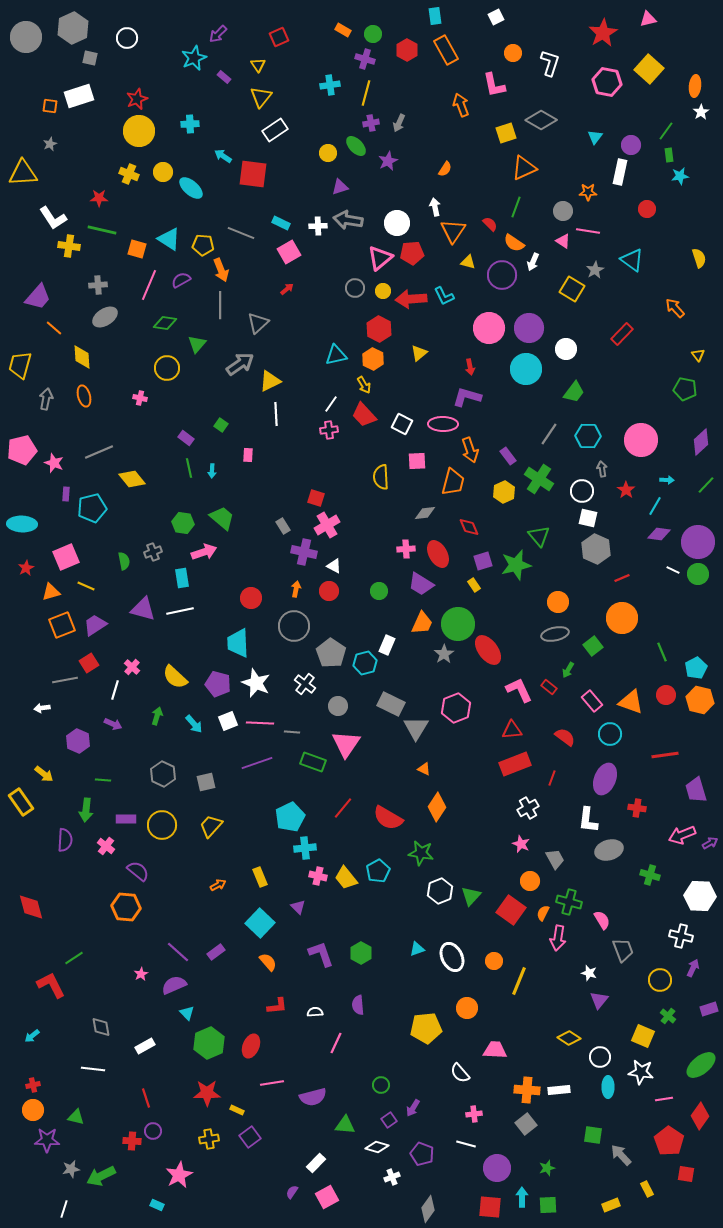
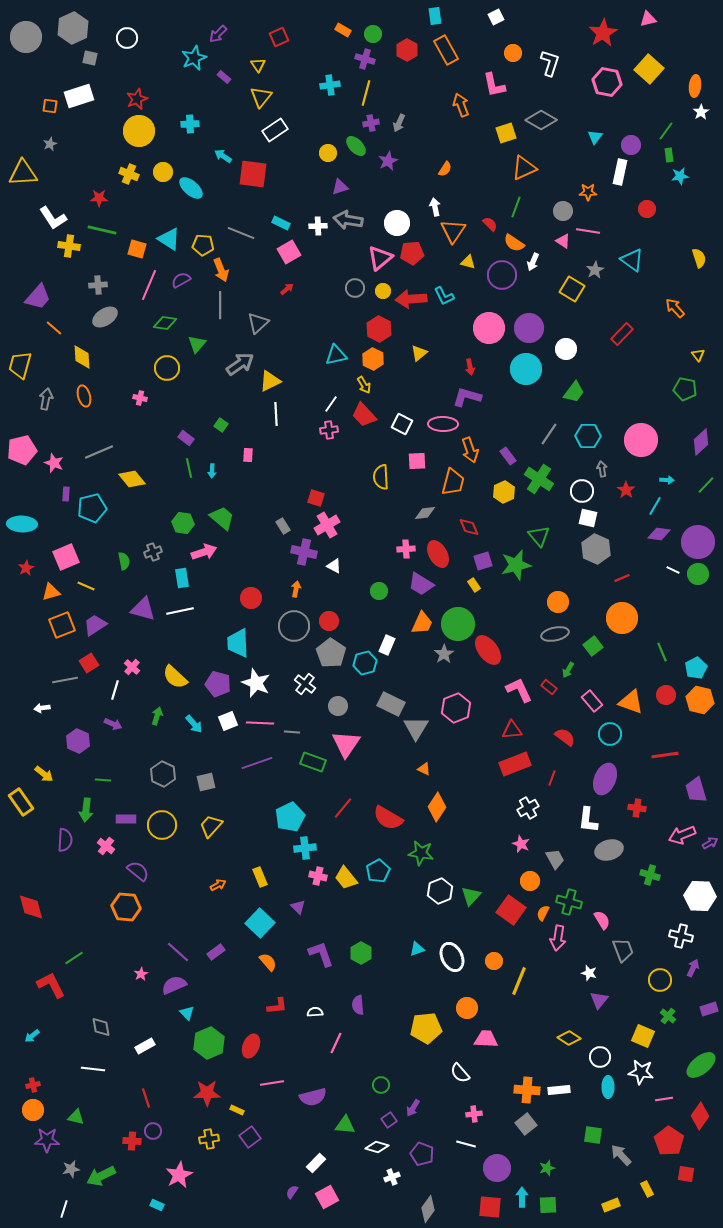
red circle at (329, 591): moved 30 px down
pink trapezoid at (495, 1050): moved 9 px left, 11 px up
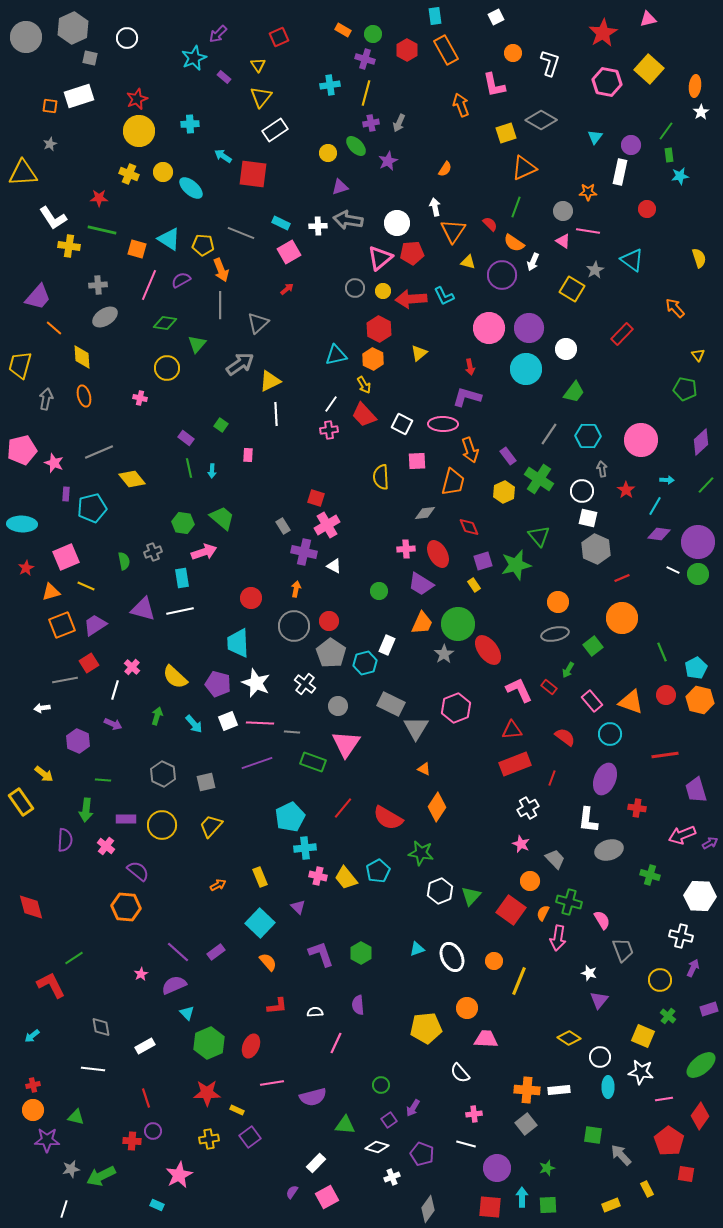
gray trapezoid at (555, 859): rotated 15 degrees counterclockwise
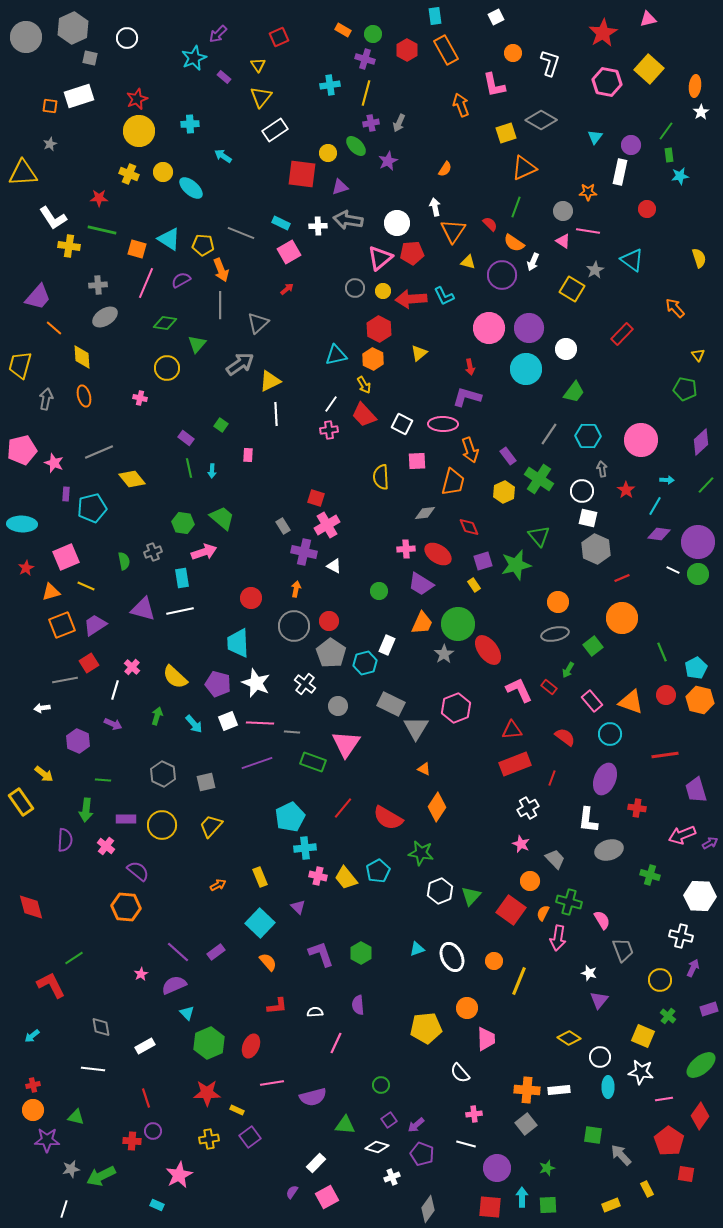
red square at (253, 174): moved 49 px right
pink line at (149, 285): moved 3 px left, 2 px up
red ellipse at (438, 554): rotated 28 degrees counterclockwise
pink trapezoid at (486, 1039): rotated 85 degrees clockwise
purple arrow at (413, 1108): moved 3 px right, 17 px down; rotated 18 degrees clockwise
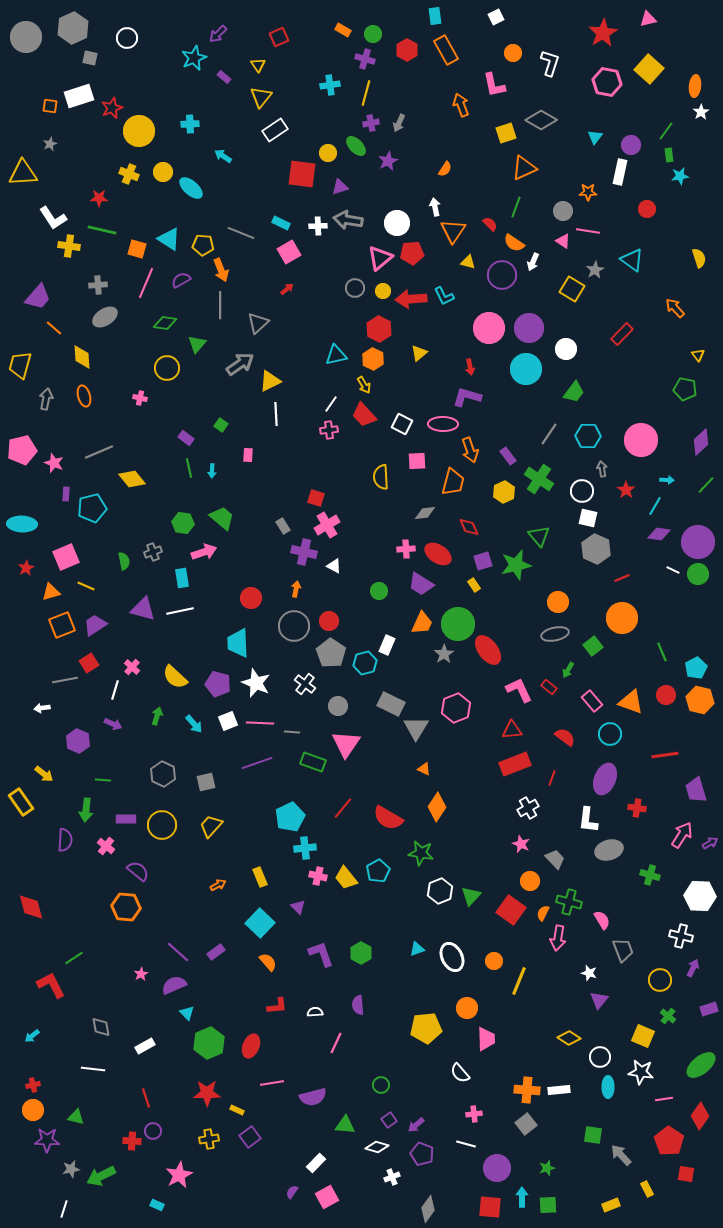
red star at (137, 99): moved 25 px left, 9 px down
pink arrow at (682, 835): rotated 144 degrees clockwise
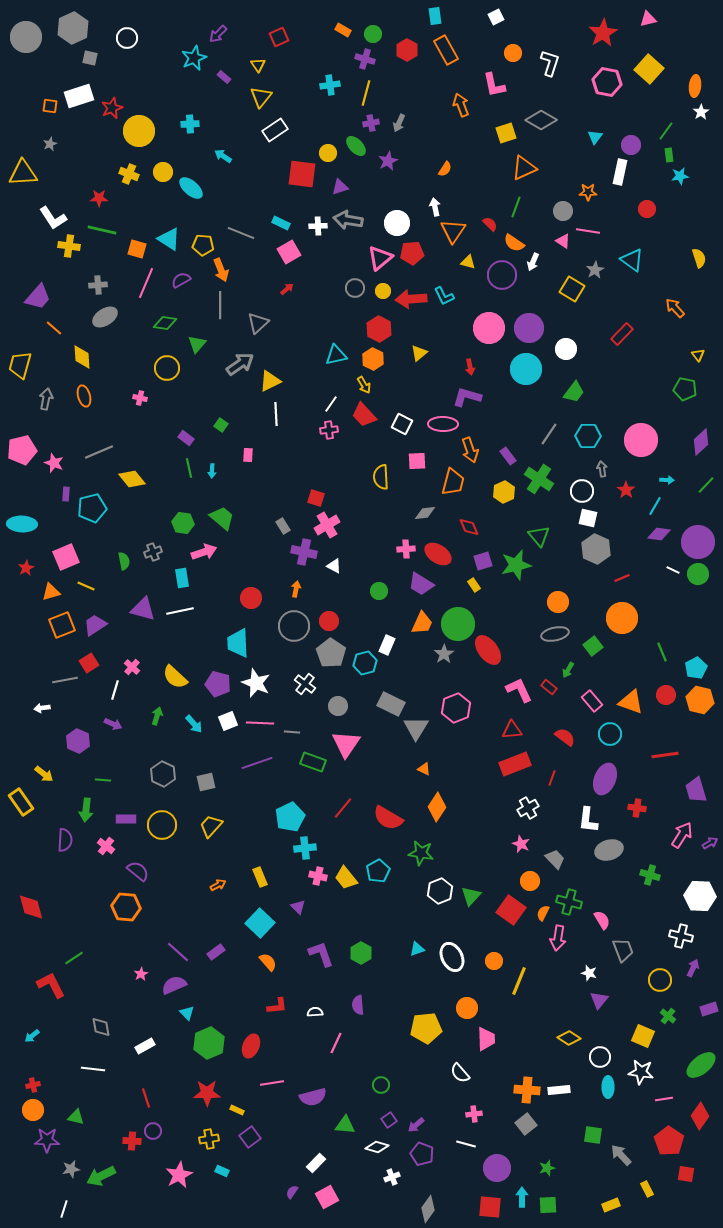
cyan rectangle at (157, 1205): moved 65 px right, 34 px up
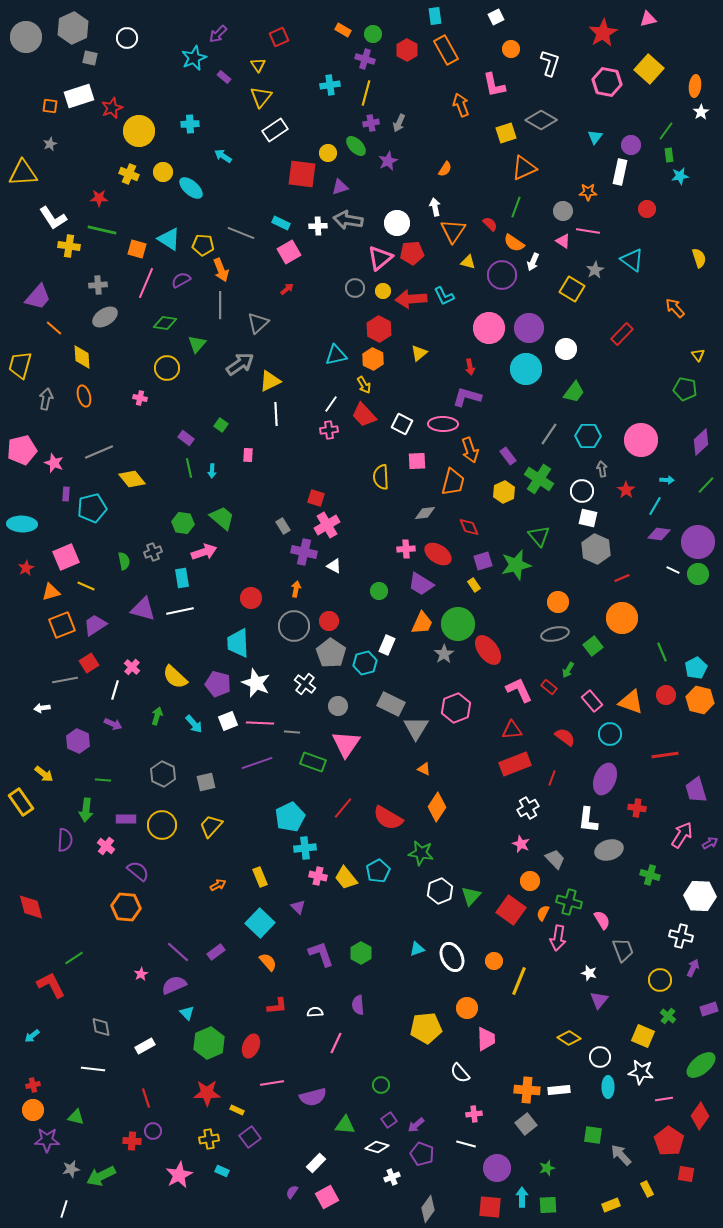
orange circle at (513, 53): moved 2 px left, 4 px up
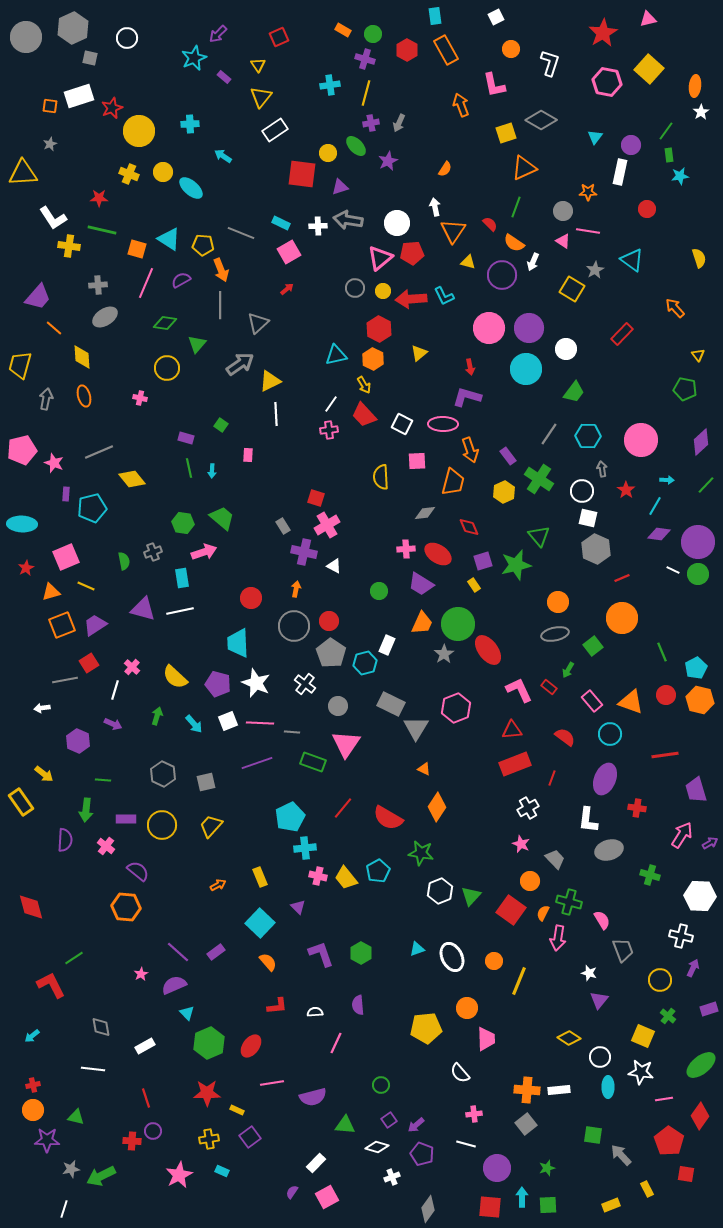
purple rectangle at (186, 438): rotated 21 degrees counterclockwise
red ellipse at (251, 1046): rotated 15 degrees clockwise
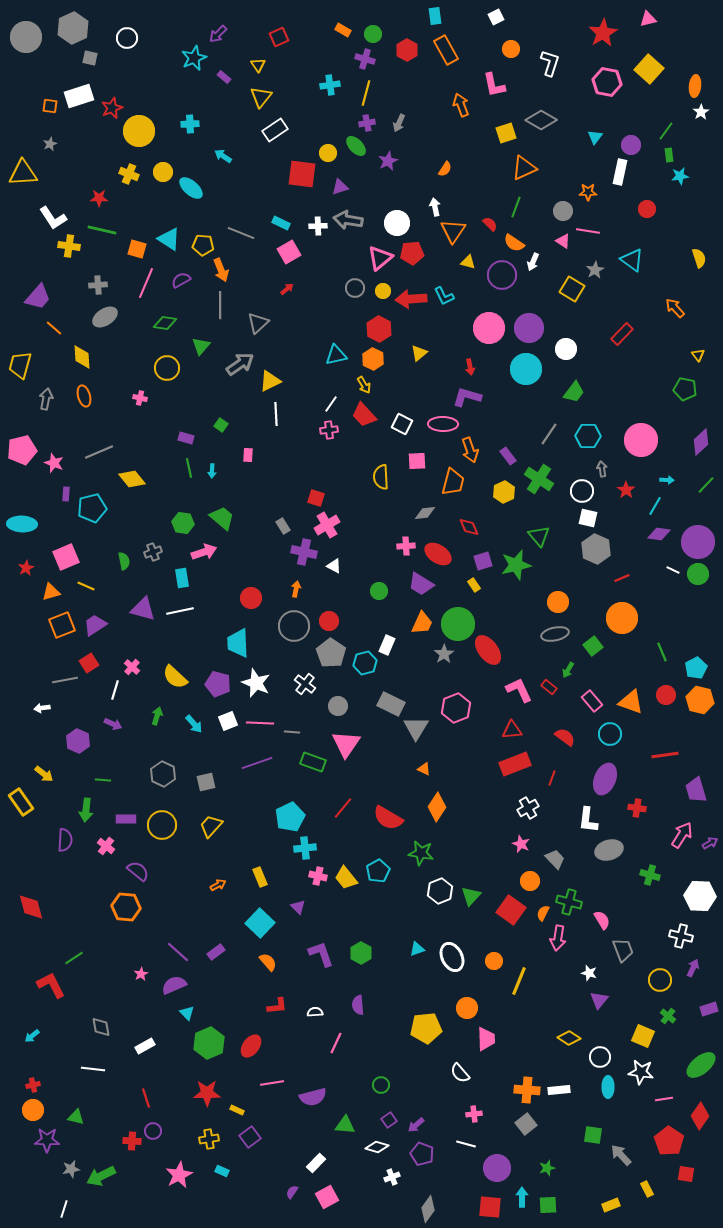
purple cross at (371, 123): moved 4 px left
green triangle at (197, 344): moved 4 px right, 2 px down
pink cross at (406, 549): moved 3 px up
